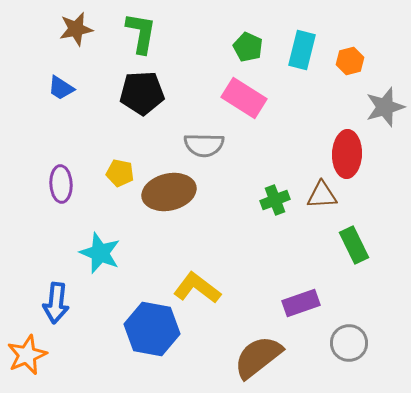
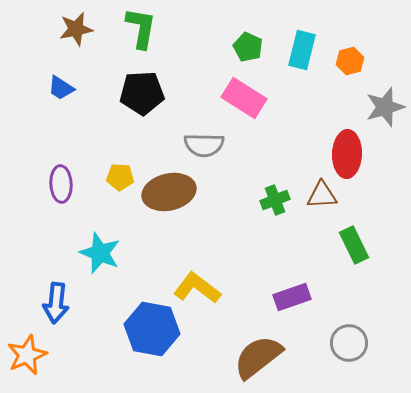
green L-shape: moved 5 px up
yellow pentagon: moved 4 px down; rotated 8 degrees counterclockwise
purple rectangle: moved 9 px left, 6 px up
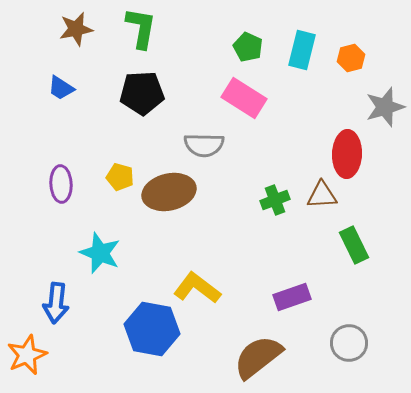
orange hexagon: moved 1 px right, 3 px up
yellow pentagon: rotated 12 degrees clockwise
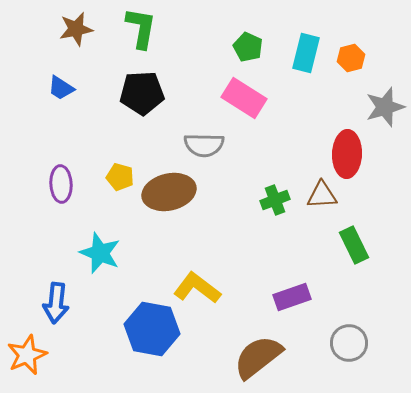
cyan rectangle: moved 4 px right, 3 px down
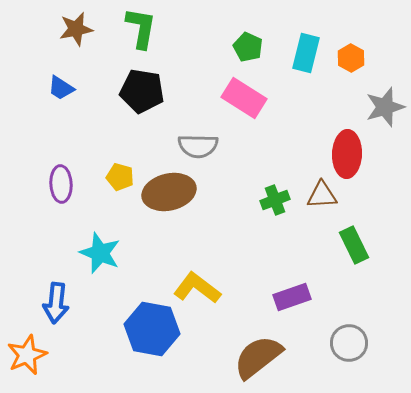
orange hexagon: rotated 16 degrees counterclockwise
black pentagon: moved 2 px up; rotated 12 degrees clockwise
gray semicircle: moved 6 px left, 1 px down
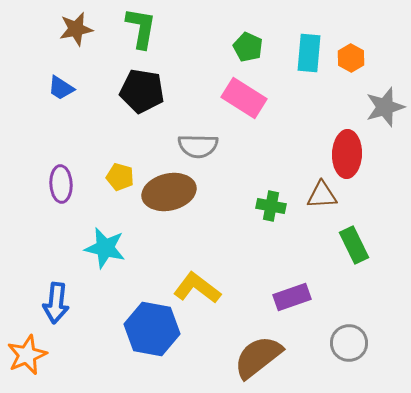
cyan rectangle: moved 3 px right; rotated 9 degrees counterclockwise
green cross: moved 4 px left, 6 px down; rotated 32 degrees clockwise
cyan star: moved 5 px right, 5 px up; rotated 9 degrees counterclockwise
